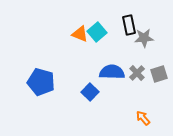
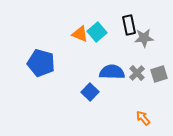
blue pentagon: moved 19 px up
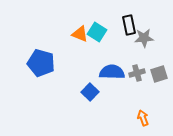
cyan square: rotated 18 degrees counterclockwise
gray cross: rotated 28 degrees clockwise
orange arrow: rotated 21 degrees clockwise
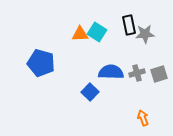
orange triangle: rotated 24 degrees counterclockwise
gray star: moved 1 px right, 4 px up
blue semicircle: moved 1 px left
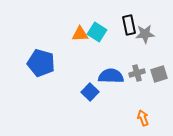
blue semicircle: moved 4 px down
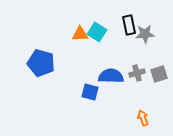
blue square: rotated 30 degrees counterclockwise
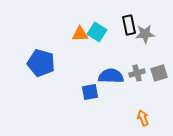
gray square: moved 1 px up
blue square: rotated 24 degrees counterclockwise
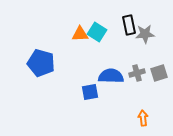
orange arrow: rotated 14 degrees clockwise
